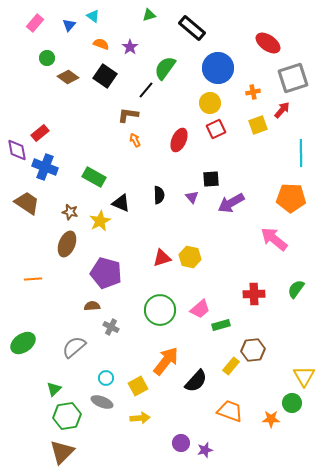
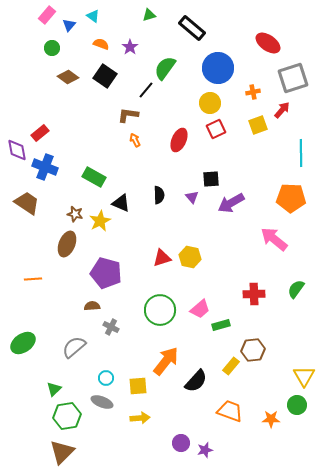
pink rectangle at (35, 23): moved 12 px right, 8 px up
green circle at (47, 58): moved 5 px right, 10 px up
brown star at (70, 212): moved 5 px right, 2 px down
yellow square at (138, 386): rotated 24 degrees clockwise
green circle at (292, 403): moved 5 px right, 2 px down
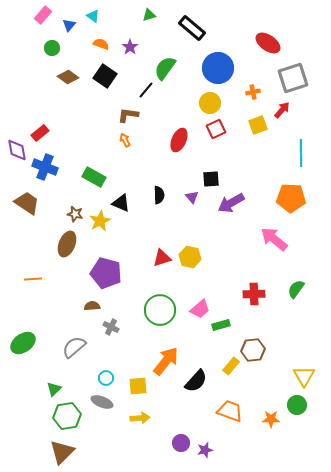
pink rectangle at (47, 15): moved 4 px left
orange arrow at (135, 140): moved 10 px left
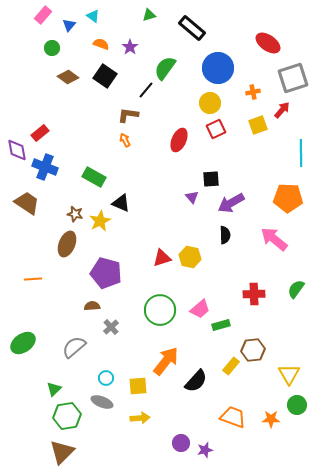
black semicircle at (159, 195): moved 66 px right, 40 px down
orange pentagon at (291, 198): moved 3 px left
gray cross at (111, 327): rotated 21 degrees clockwise
yellow triangle at (304, 376): moved 15 px left, 2 px up
orange trapezoid at (230, 411): moved 3 px right, 6 px down
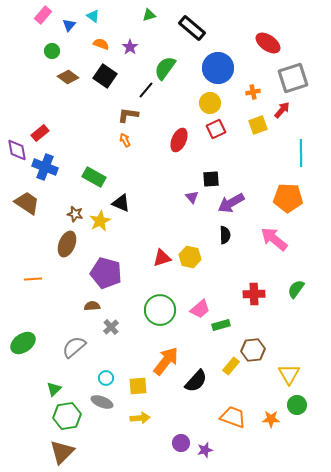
green circle at (52, 48): moved 3 px down
